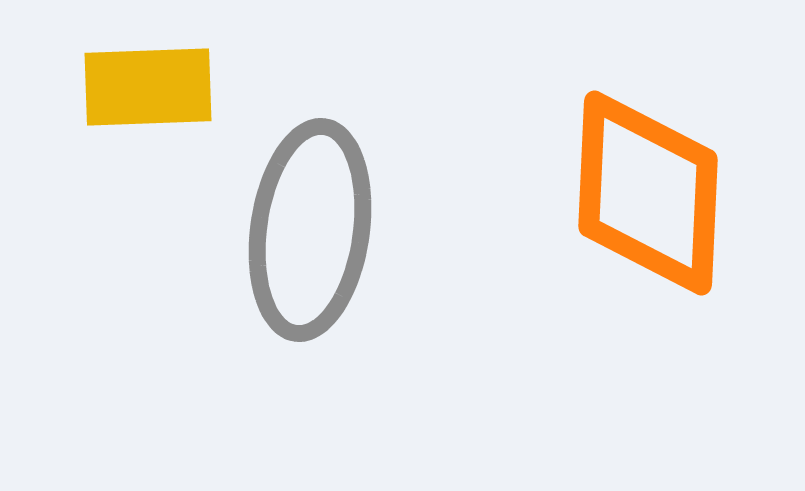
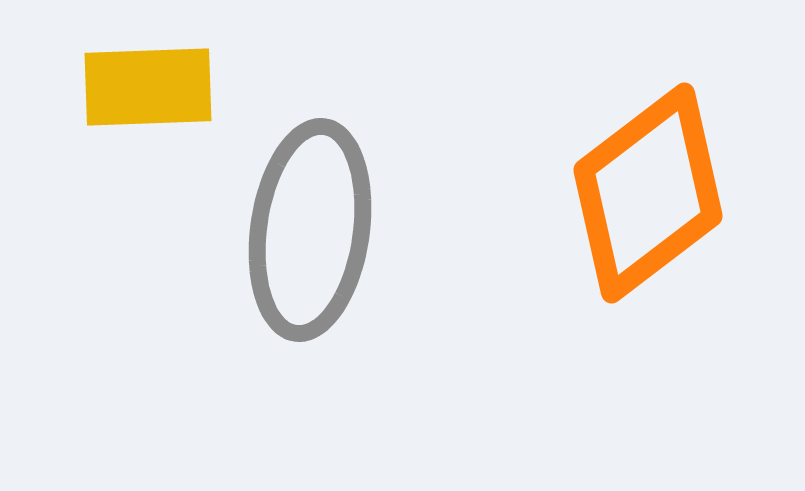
orange diamond: rotated 50 degrees clockwise
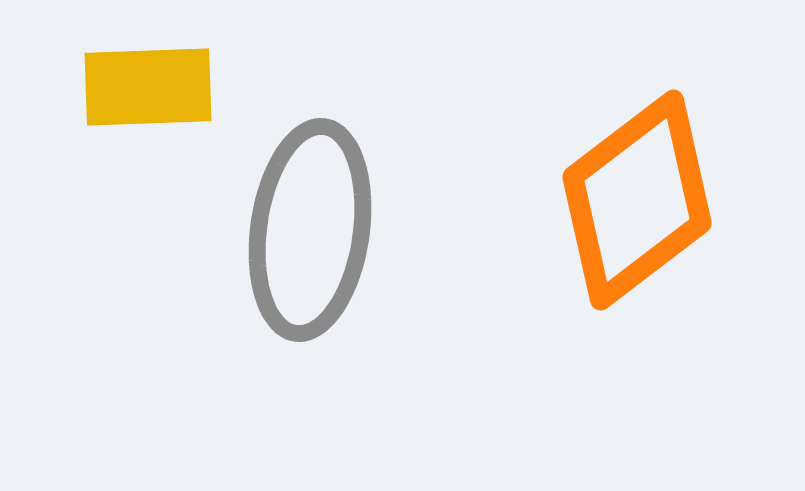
orange diamond: moved 11 px left, 7 px down
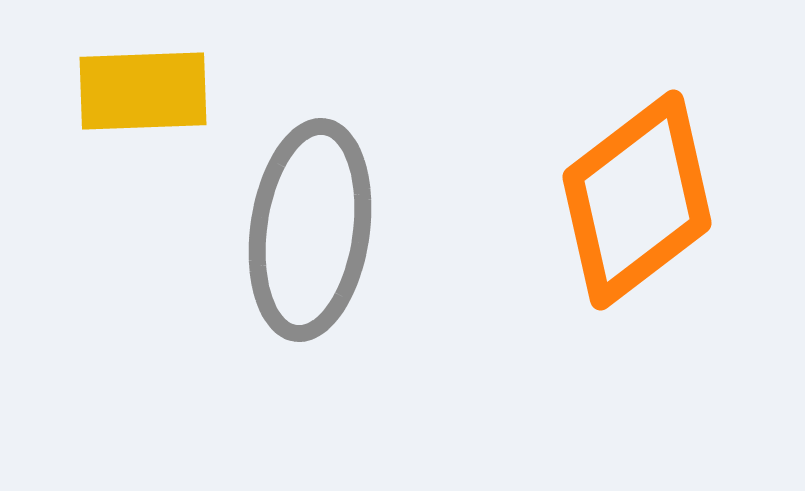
yellow rectangle: moved 5 px left, 4 px down
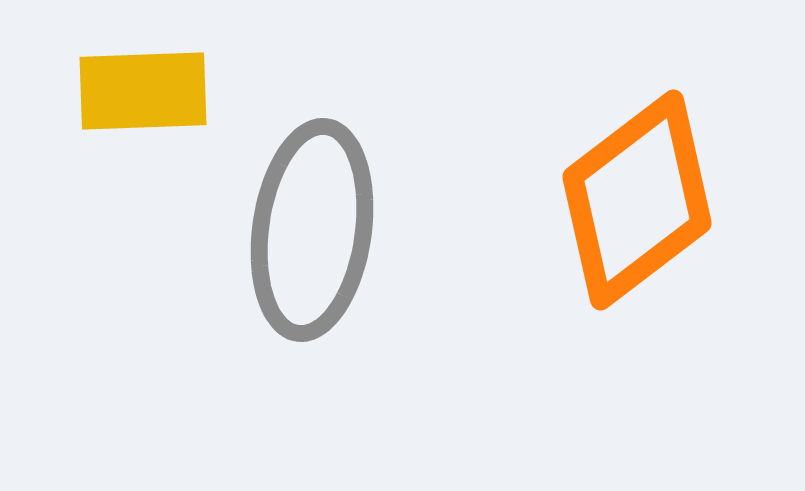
gray ellipse: moved 2 px right
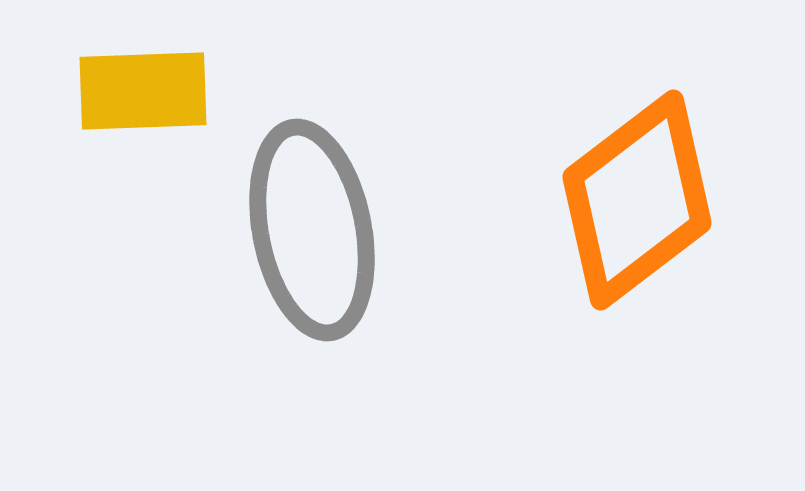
gray ellipse: rotated 19 degrees counterclockwise
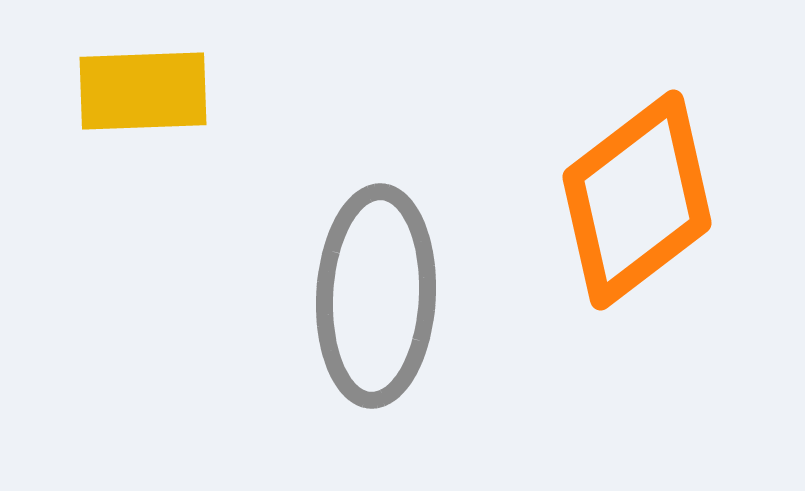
gray ellipse: moved 64 px right, 66 px down; rotated 14 degrees clockwise
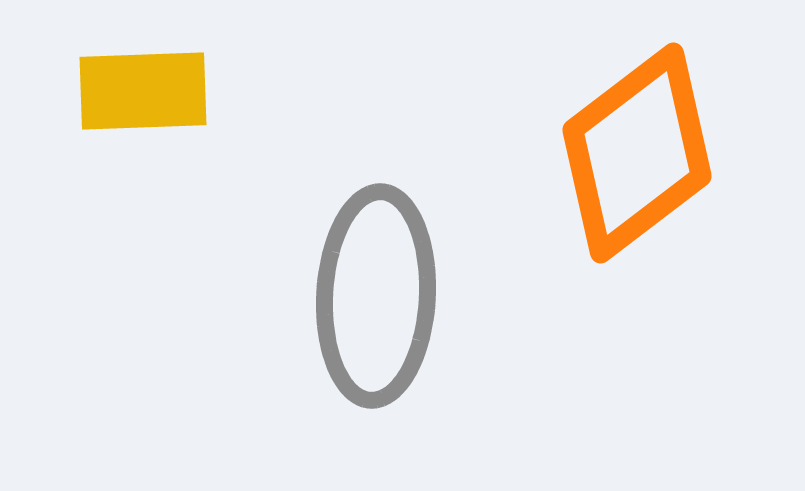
orange diamond: moved 47 px up
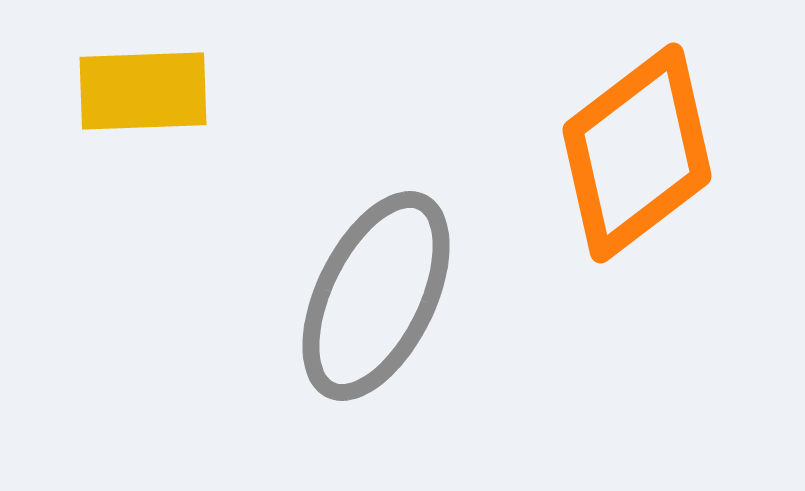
gray ellipse: rotated 23 degrees clockwise
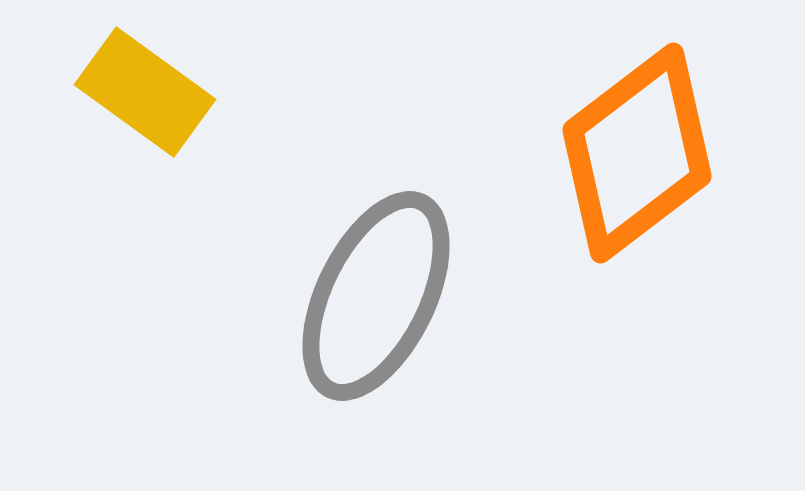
yellow rectangle: moved 2 px right, 1 px down; rotated 38 degrees clockwise
